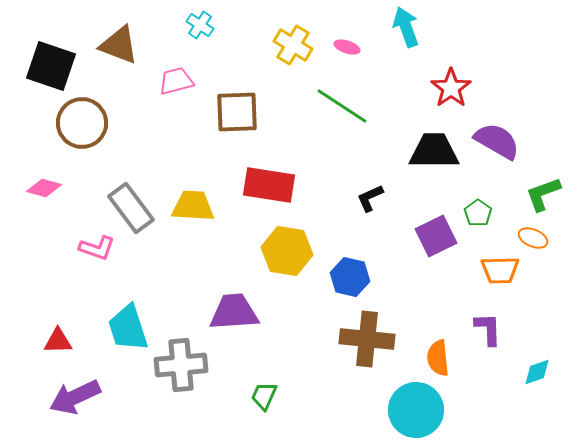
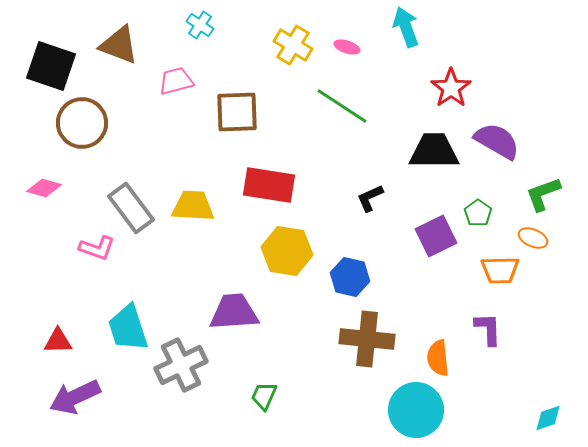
gray cross: rotated 21 degrees counterclockwise
cyan diamond: moved 11 px right, 46 px down
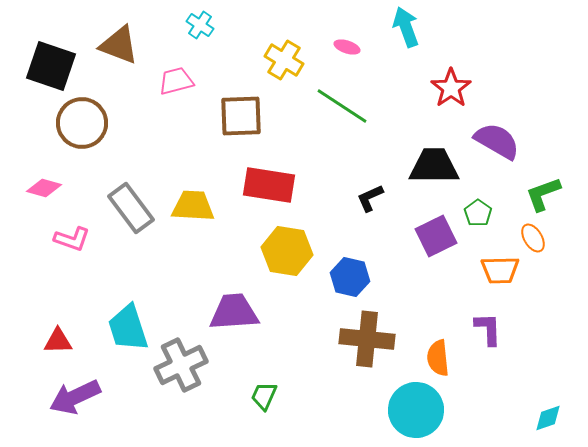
yellow cross: moved 9 px left, 15 px down
brown square: moved 4 px right, 4 px down
black trapezoid: moved 15 px down
orange ellipse: rotated 36 degrees clockwise
pink L-shape: moved 25 px left, 9 px up
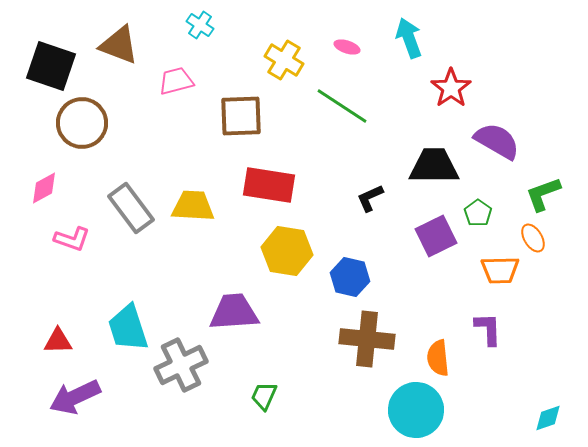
cyan arrow: moved 3 px right, 11 px down
pink diamond: rotated 44 degrees counterclockwise
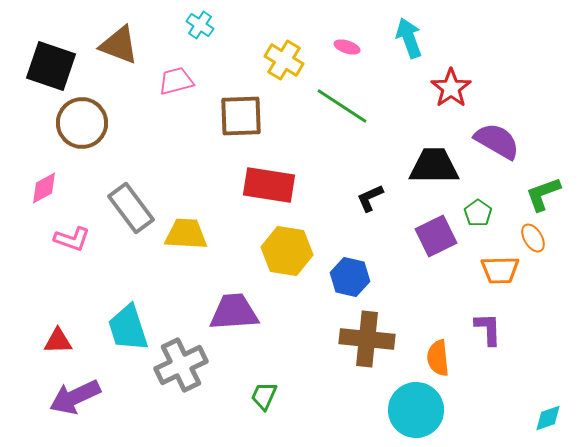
yellow trapezoid: moved 7 px left, 28 px down
